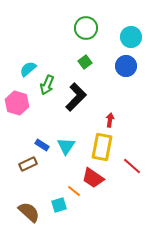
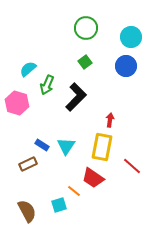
brown semicircle: moved 2 px left, 1 px up; rotated 20 degrees clockwise
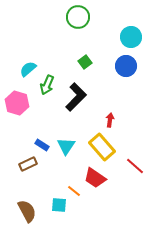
green circle: moved 8 px left, 11 px up
yellow rectangle: rotated 52 degrees counterclockwise
red line: moved 3 px right
red trapezoid: moved 2 px right
cyan square: rotated 21 degrees clockwise
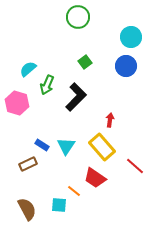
brown semicircle: moved 2 px up
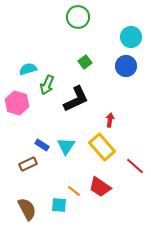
cyan semicircle: rotated 24 degrees clockwise
black L-shape: moved 2 px down; rotated 20 degrees clockwise
red trapezoid: moved 5 px right, 9 px down
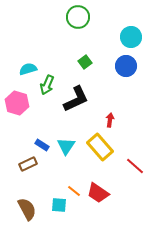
yellow rectangle: moved 2 px left
red trapezoid: moved 2 px left, 6 px down
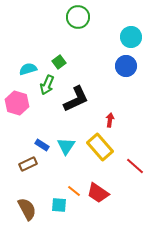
green square: moved 26 px left
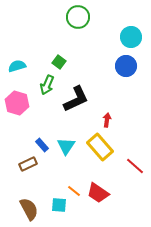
green square: rotated 16 degrees counterclockwise
cyan semicircle: moved 11 px left, 3 px up
red arrow: moved 3 px left
blue rectangle: rotated 16 degrees clockwise
brown semicircle: moved 2 px right
